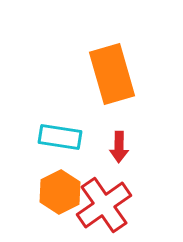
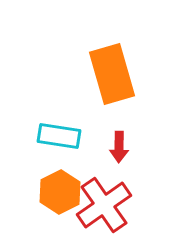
cyan rectangle: moved 1 px left, 1 px up
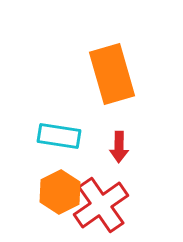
red cross: moved 3 px left
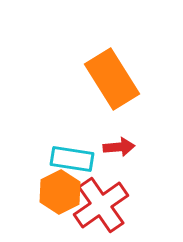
orange rectangle: moved 5 px down; rotated 16 degrees counterclockwise
cyan rectangle: moved 13 px right, 23 px down
red arrow: rotated 96 degrees counterclockwise
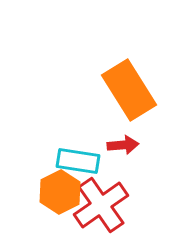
orange rectangle: moved 17 px right, 11 px down
red arrow: moved 4 px right, 2 px up
cyan rectangle: moved 6 px right, 2 px down
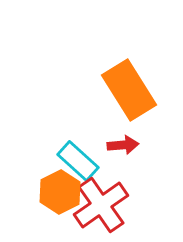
cyan rectangle: rotated 33 degrees clockwise
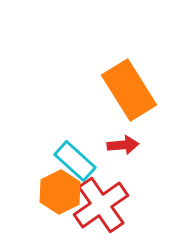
cyan rectangle: moved 3 px left
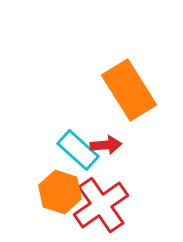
red arrow: moved 17 px left
cyan rectangle: moved 3 px right, 11 px up
orange hexagon: rotated 15 degrees counterclockwise
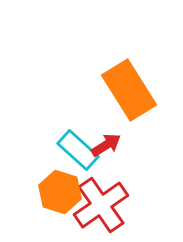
red arrow: rotated 28 degrees counterclockwise
